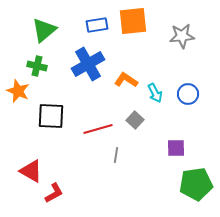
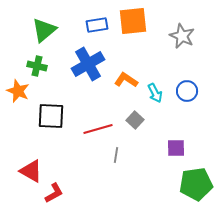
gray star: rotated 30 degrees clockwise
blue circle: moved 1 px left, 3 px up
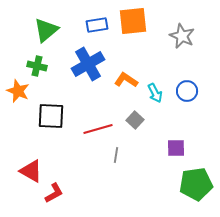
green triangle: moved 2 px right
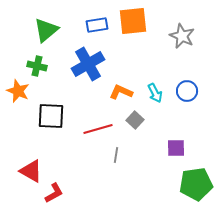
orange L-shape: moved 5 px left, 12 px down; rotated 10 degrees counterclockwise
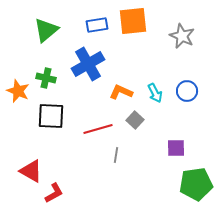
green cross: moved 9 px right, 12 px down
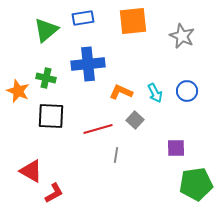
blue rectangle: moved 14 px left, 7 px up
blue cross: rotated 24 degrees clockwise
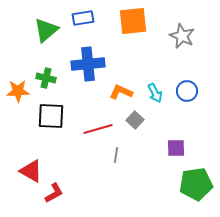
orange star: rotated 25 degrees counterclockwise
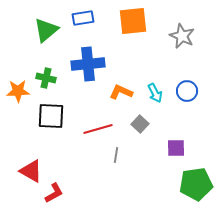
gray square: moved 5 px right, 4 px down
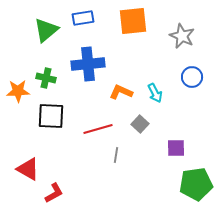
blue circle: moved 5 px right, 14 px up
red triangle: moved 3 px left, 2 px up
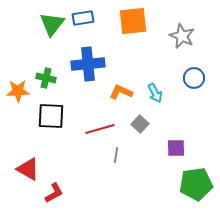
green triangle: moved 6 px right, 6 px up; rotated 12 degrees counterclockwise
blue circle: moved 2 px right, 1 px down
red line: moved 2 px right
